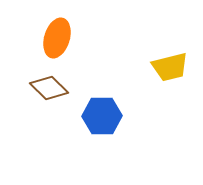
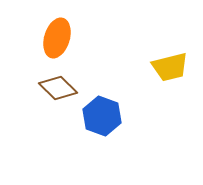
brown diamond: moved 9 px right
blue hexagon: rotated 21 degrees clockwise
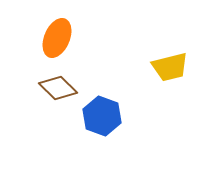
orange ellipse: rotated 6 degrees clockwise
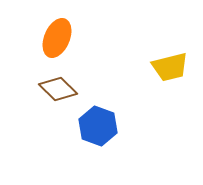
brown diamond: moved 1 px down
blue hexagon: moved 4 px left, 10 px down
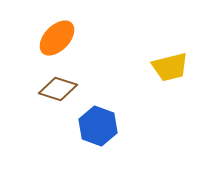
orange ellipse: rotated 21 degrees clockwise
brown diamond: rotated 27 degrees counterclockwise
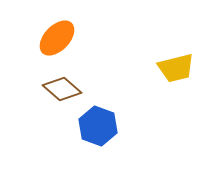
yellow trapezoid: moved 6 px right, 1 px down
brown diamond: moved 4 px right; rotated 24 degrees clockwise
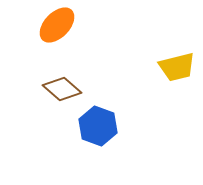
orange ellipse: moved 13 px up
yellow trapezoid: moved 1 px right, 1 px up
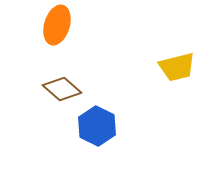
orange ellipse: rotated 27 degrees counterclockwise
blue hexagon: moved 1 px left; rotated 6 degrees clockwise
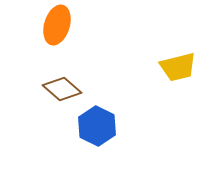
yellow trapezoid: moved 1 px right
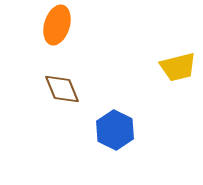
brown diamond: rotated 27 degrees clockwise
blue hexagon: moved 18 px right, 4 px down
